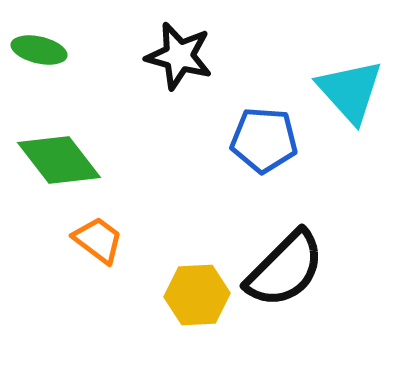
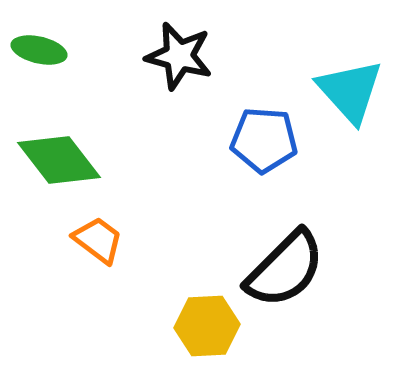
yellow hexagon: moved 10 px right, 31 px down
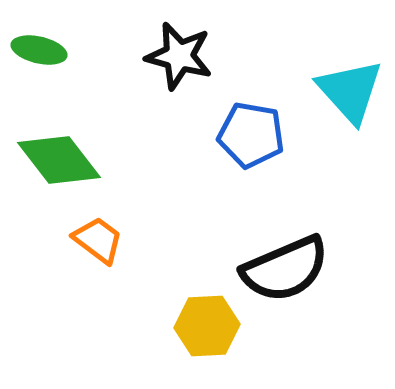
blue pentagon: moved 13 px left, 5 px up; rotated 6 degrees clockwise
black semicircle: rotated 22 degrees clockwise
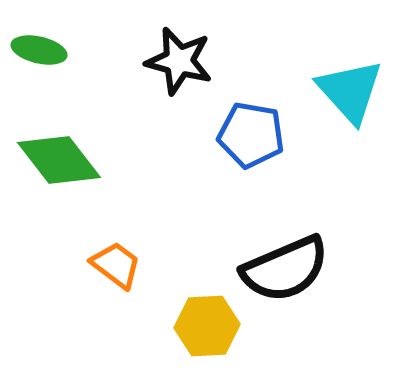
black star: moved 5 px down
orange trapezoid: moved 18 px right, 25 px down
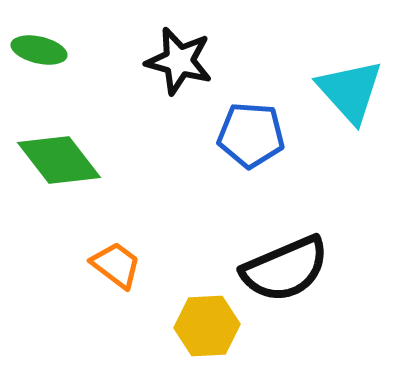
blue pentagon: rotated 6 degrees counterclockwise
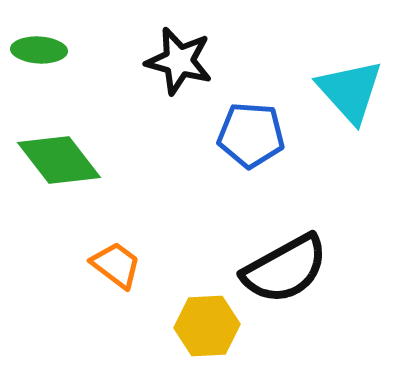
green ellipse: rotated 10 degrees counterclockwise
black semicircle: rotated 6 degrees counterclockwise
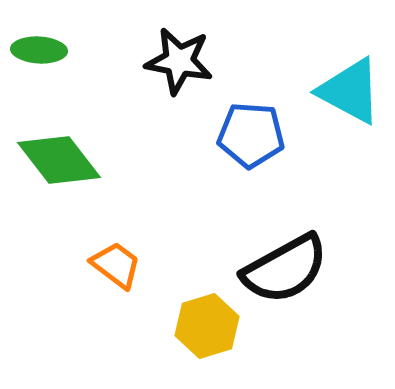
black star: rotated 4 degrees counterclockwise
cyan triangle: rotated 20 degrees counterclockwise
yellow hexagon: rotated 14 degrees counterclockwise
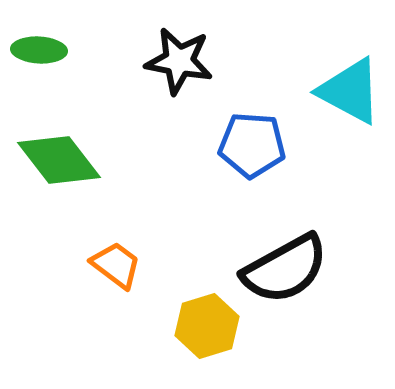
blue pentagon: moved 1 px right, 10 px down
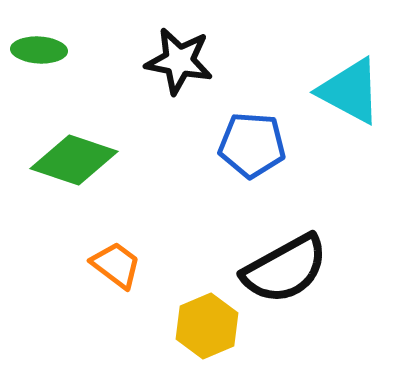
green diamond: moved 15 px right; rotated 34 degrees counterclockwise
yellow hexagon: rotated 6 degrees counterclockwise
